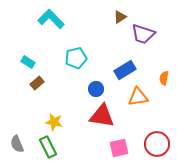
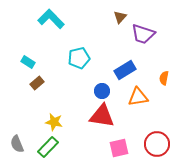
brown triangle: rotated 16 degrees counterclockwise
cyan pentagon: moved 3 px right
blue circle: moved 6 px right, 2 px down
green rectangle: rotated 70 degrees clockwise
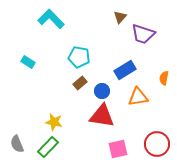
cyan pentagon: moved 1 px up; rotated 25 degrees clockwise
brown rectangle: moved 43 px right
pink square: moved 1 px left, 1 px down
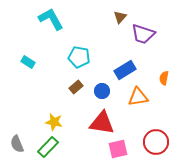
cyan L-shape: rotated 16 degrees clockwise
brown rectangle: moved 4 px left, 4 px down
red triangle: moved 7 px down
red circle: moved 1 px left, 2 px up
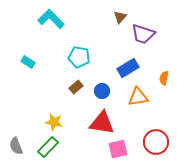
cyan L-shape: rotated 16 degrees counterclockwise
blue rectangle: moved 3 px right, 2 px up
gray semicircle: moved 1 px left, 2 px down
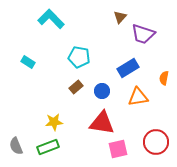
yellow star: rotated 18 degrees counterclockwise
green rectangle: rotated 25 degrees clockwise
